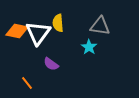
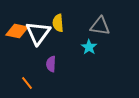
purple semicircle: rotated 56 degrees clockwise
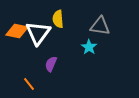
yellow semicircle: moved 4 px up
purple semicircle: rotated 21 degrees clockwise
orange line: moved 2 px right, 1 px down
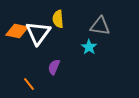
purple semicircle: moved 3 px right, 3 px down
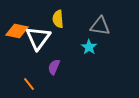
white triangle: moved 5 px down
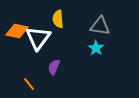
cyan star: moved 7 px right, 1 px down
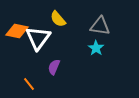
yellow semicircle: rotated 36 degrees counterclockwise
